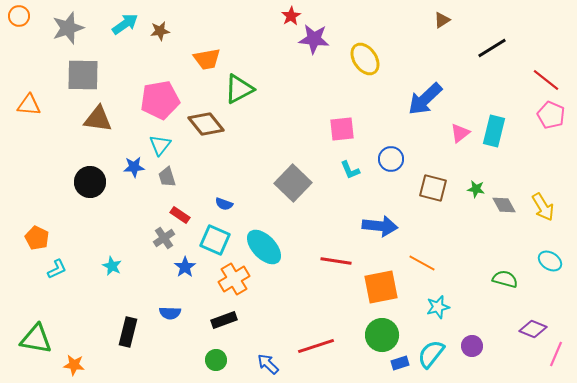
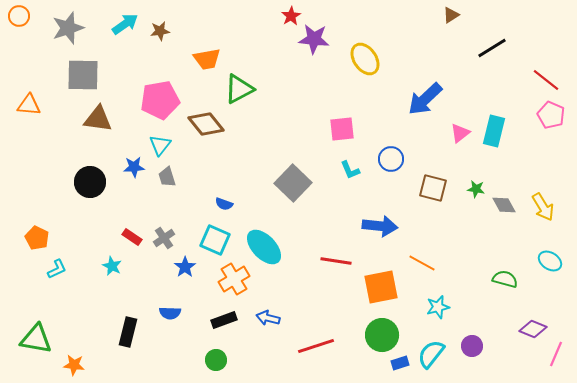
brown triangle at (442, 20): moved 9 px right, 5 px up
red rectangle at (180, 215): moved 48 px left, 22 px down
blue arrow at (268, 364): moved 46 px up; rotated 30 degrees counterclockwise
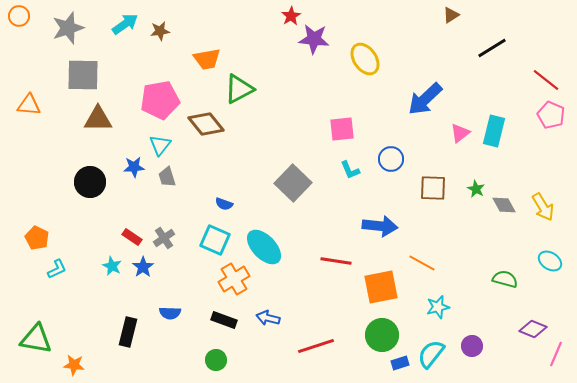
brown triangle at (98, 119): rotated 8 degrees counterclockwise
brown square at (433, 188): rotated 12 degrees counterclockwise
green star at (476, 189): rotated 18 degrees clockwise
blue star at (185, 267): moved 42 px left
black rectangle at (224, 320): rotated 40 degrees clockwise
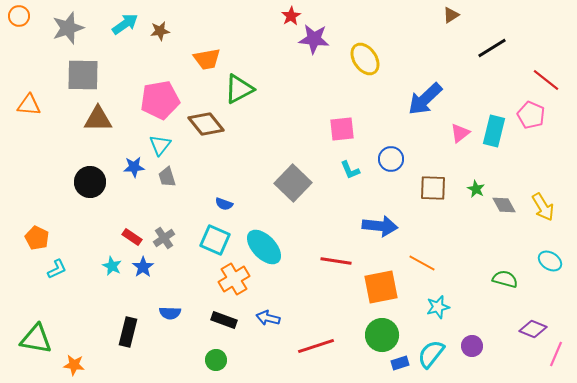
pink pentagon at (551, 115): moved 20 px left
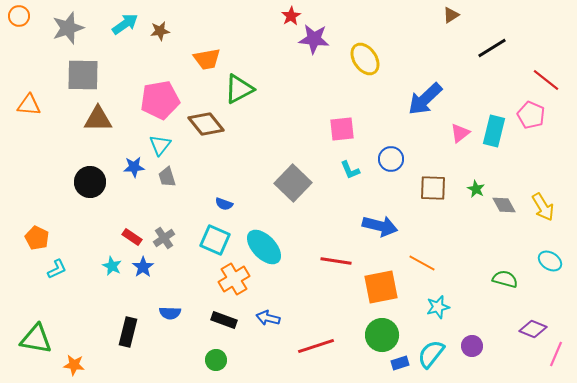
blue arrow at (380, 226): rotated 8 degrees clockwise
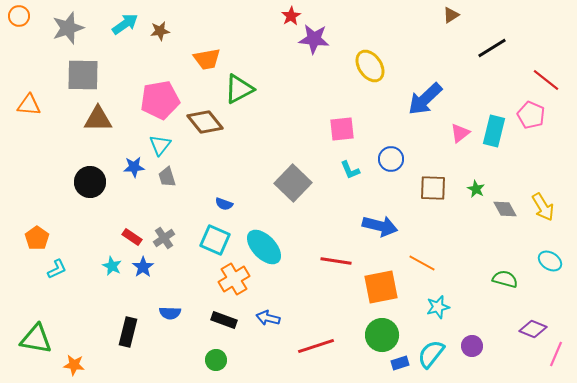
yellow ellipse at (365, 59): moved 5 px right, 7 px down
brown diamond at (206, 124): moved 1 px left, 2 px up
gray diamond at (504, 205): moved 1 px right, 4 px down
orange pentagon at (37, 238): rotated 10 degrees clockwise
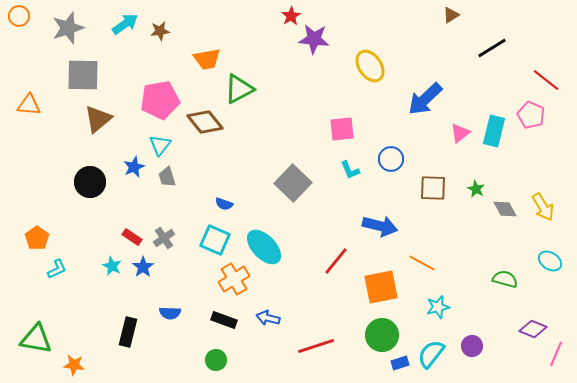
brown triangle at (98, 119): rotated 40 degrees counterclockwise
blue star at (134, 167): rotated 20 degrees counterclockwise
red line at (336, 261): rotated 60 degrees counterclockwise
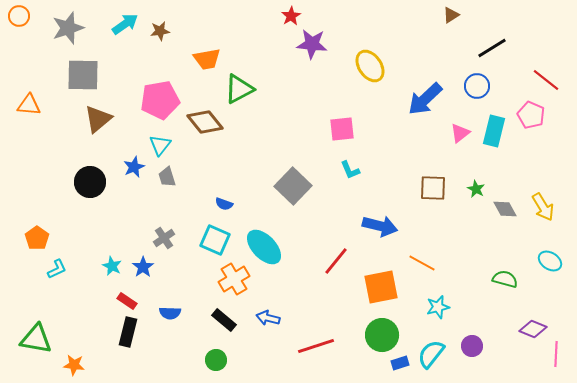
purple star at (314, 39): moved 2 px left, 5 px down
blue circle at (391, 159): moved 86 px right, 73 px up
gray square at (293, 183): moved 3 px down
red rectangle at (132, 237): moved 5 px left, 64 px down
black rectangle at (224, 320): rotated 20 degrees clockwise
pink line at (556, 354): rotated 20 degrees counterclockwise
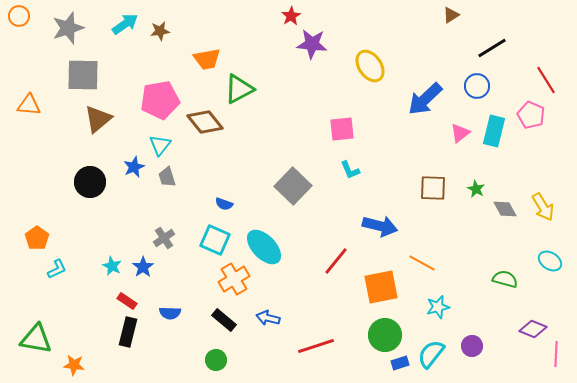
red line at (546, 80): rotated 20 degrees clockwise
green circle at (382, 335): moved 3 px right
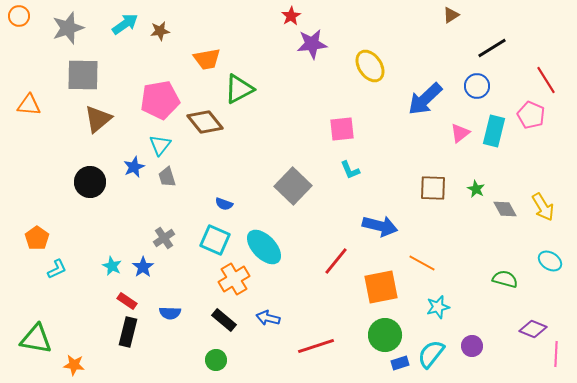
purple star at (312, 44): rotated 12 degrees counterclockwise
